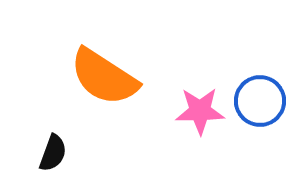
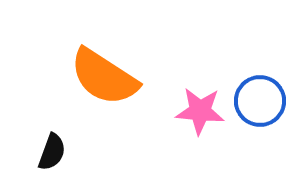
pink star: rotated 6 degrees clockwise
black semicircle: moved 1 px left, 1 px up
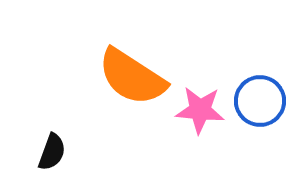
orange semicircle: moved 28 px right
pink star: moved 1 px up
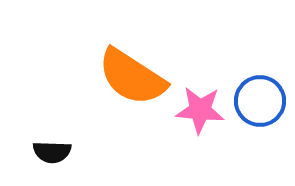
black semicircle: rotated 72 degrees clockwise
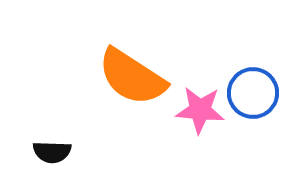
blue circle: moved 7 px left, 8 px up
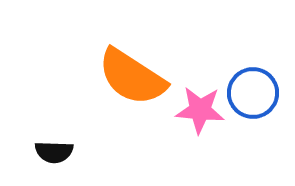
black semicircle: moved 2 px right
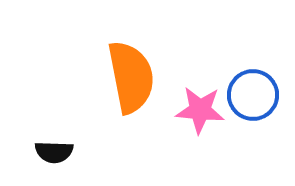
orange semicircle: moved 1 px left; rotated 134 degrees counterclockwise
blue circle: moved 2 px down
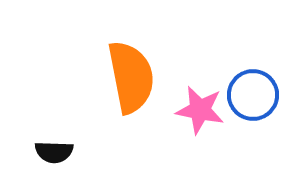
pink star: rotated 6 degrees clockwise
